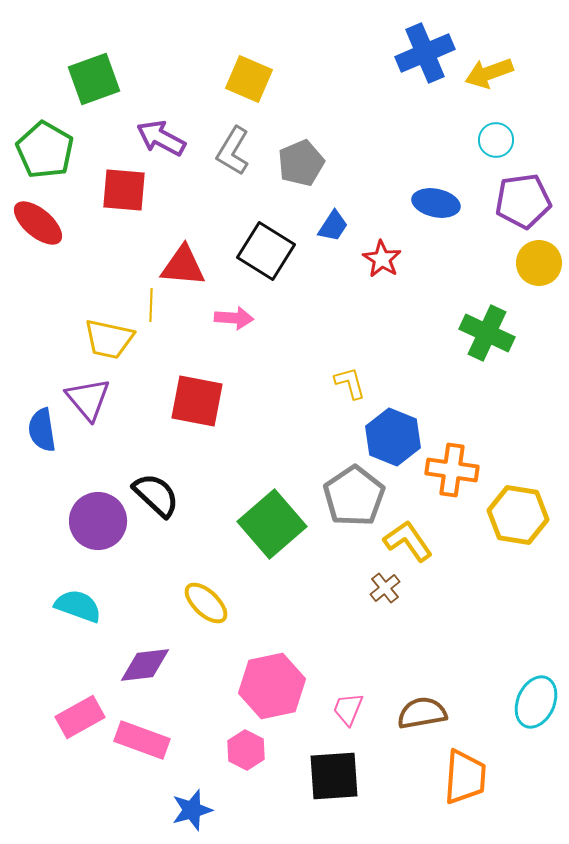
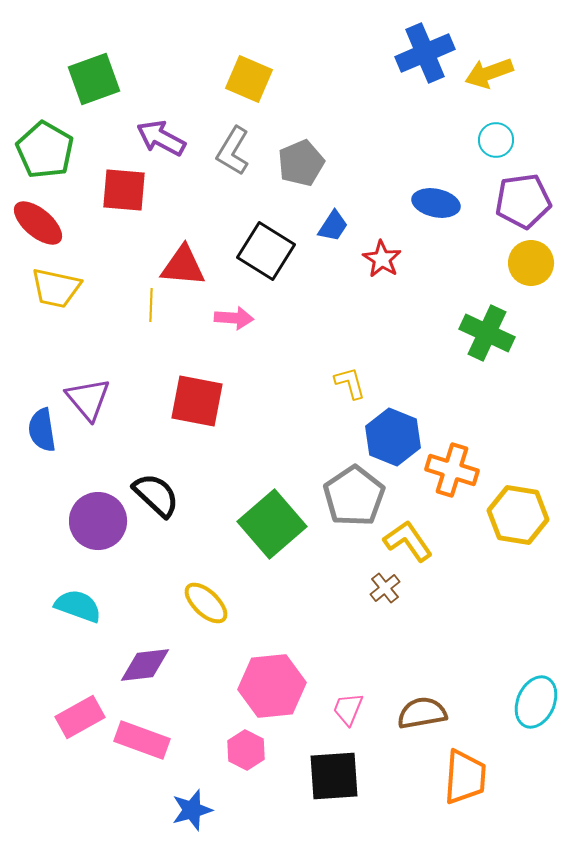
yellow circle at (539, 263): moved 8 px left
yellow trapezoid at (109, 339): moved 53 px left, 51 px up
orange cross at (452, 470): rotated 9 degrees clockwise
pink hexagon at (272, 686): rotated 6 degrees clockwise
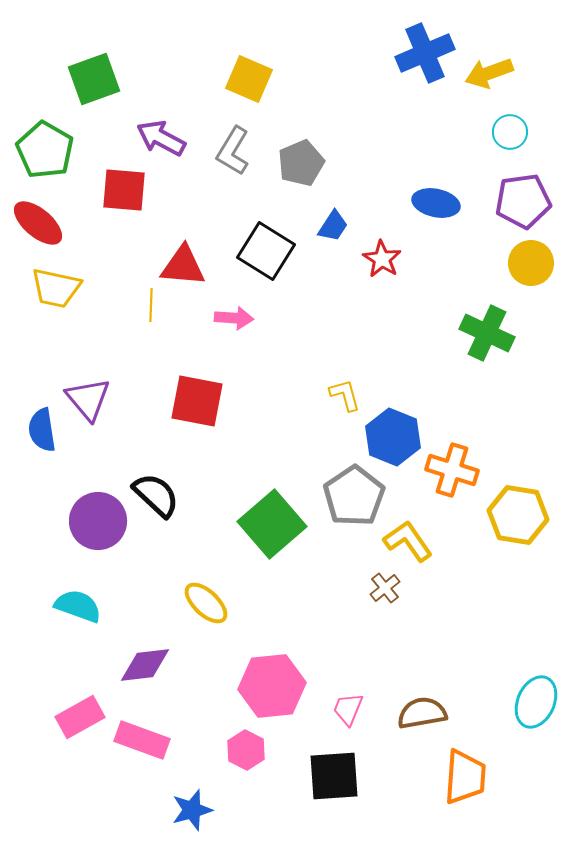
cyan circle at (496, 140): moved 14 px right, 8 px up
yellow L-shape at (350, 383): moved 5 px left, 12 px down
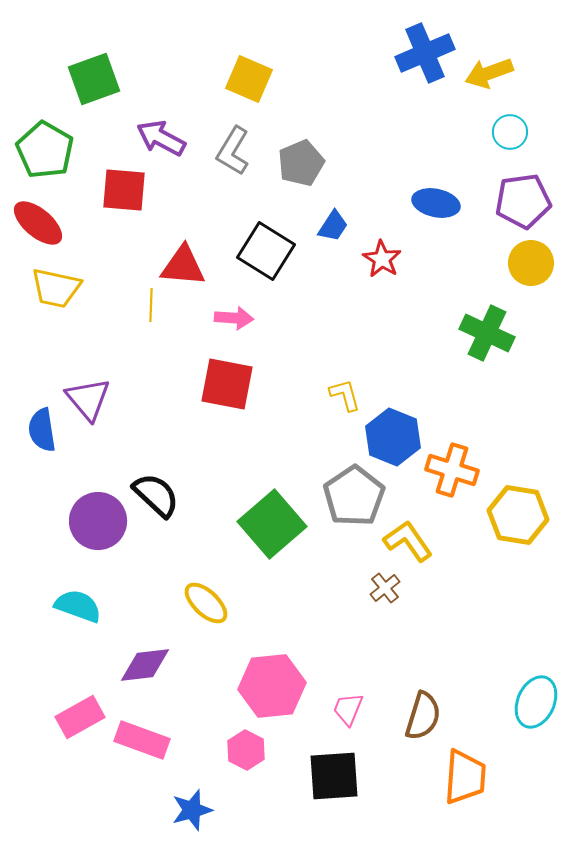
red square at (197, 401): moved 30 px right, 17 px up
brown semicircle at (422, 713): moved 1 px right, 3 px down; rotated 117 degrees clockwise
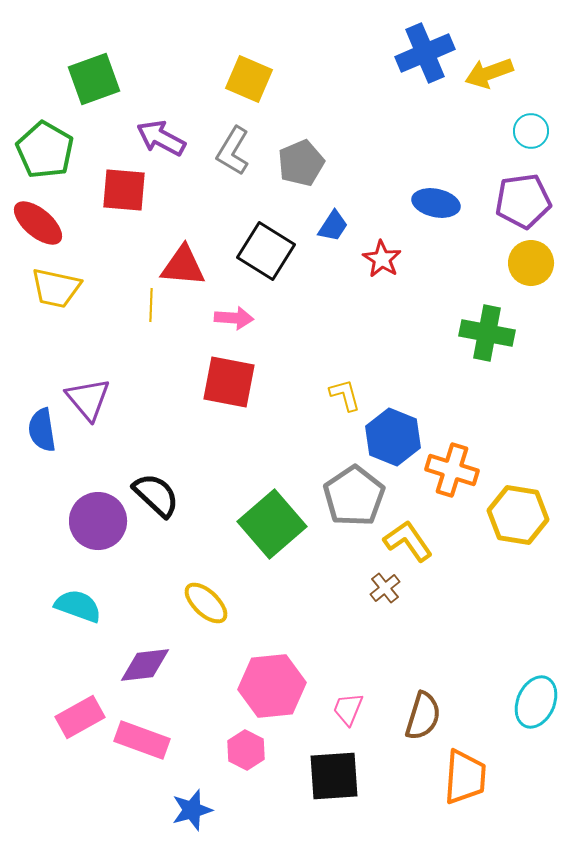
cyan circle at (510, 132): moved 21 px right, 1 px up
green cross at (487, 333): rotated 14 degrees counterclockwise
red square at (227, 384): moved 2 px right, 2 px up
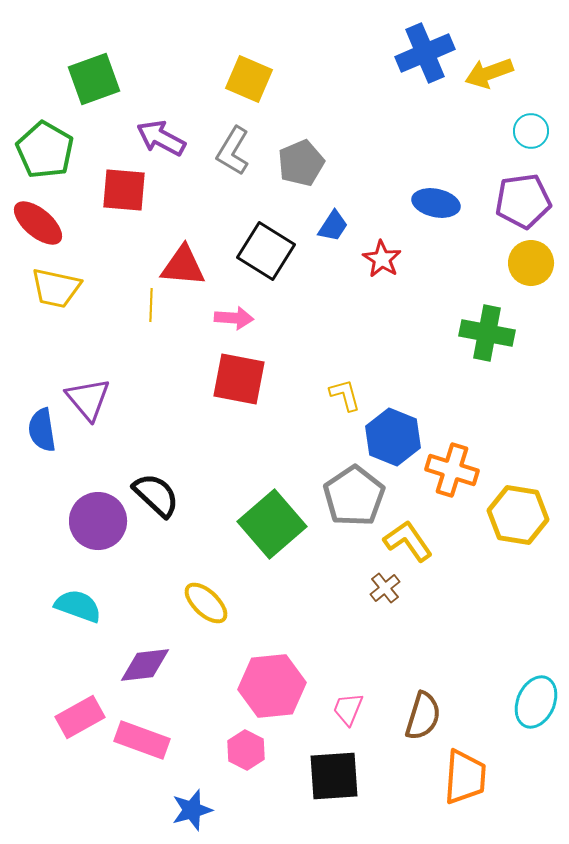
red square at (229, 382): moved 10 px right, 3 px up
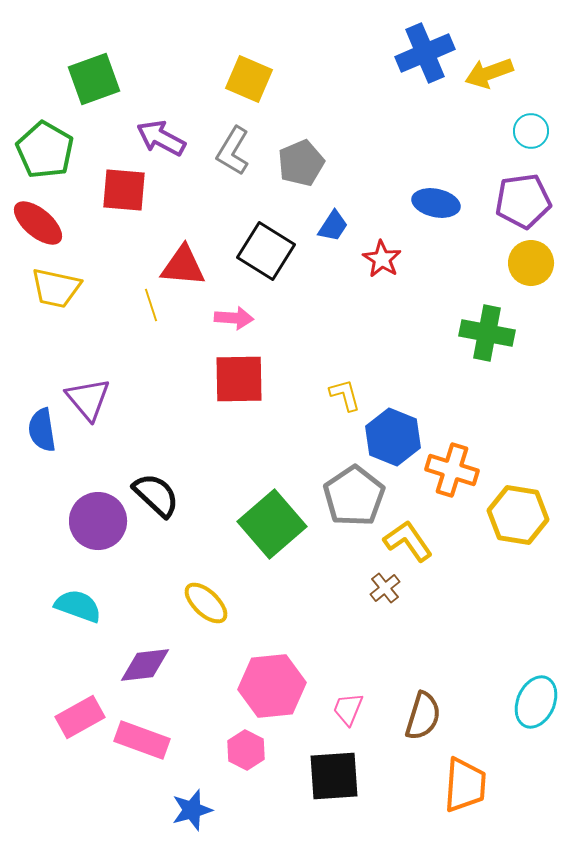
yellow line at (151, 305): rotated 20 degrees counterclockwise
red square at (239, 379): rotated 12 degrees counterclockwise
orange trapezoid at (465, 777): moved 8 px down
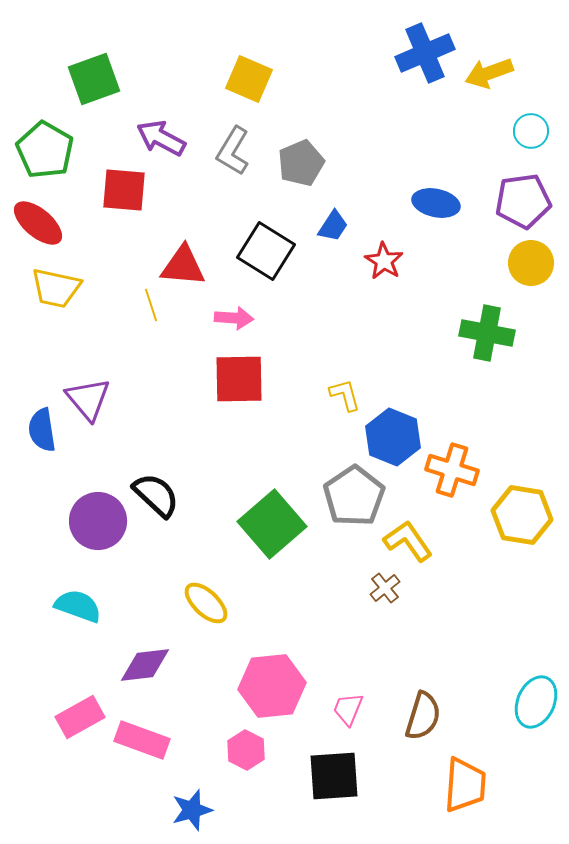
red star at (382, 259): moved 2 px right, 2 px down
yellow hexagon at (518, 515): moved 4 px right
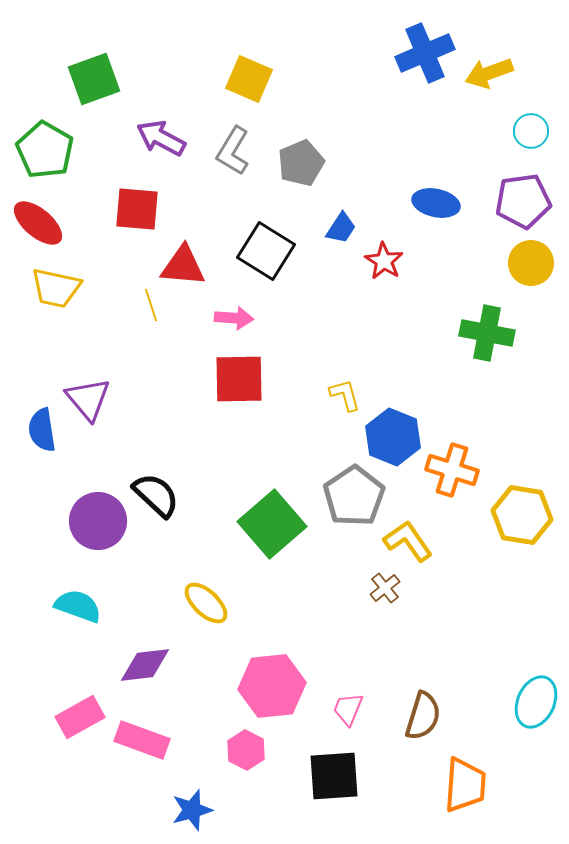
red square at (124, 190): moved 13 px right, 19 px down
blue trapezoid at (333, 226): moved 8 px right, 2 px down
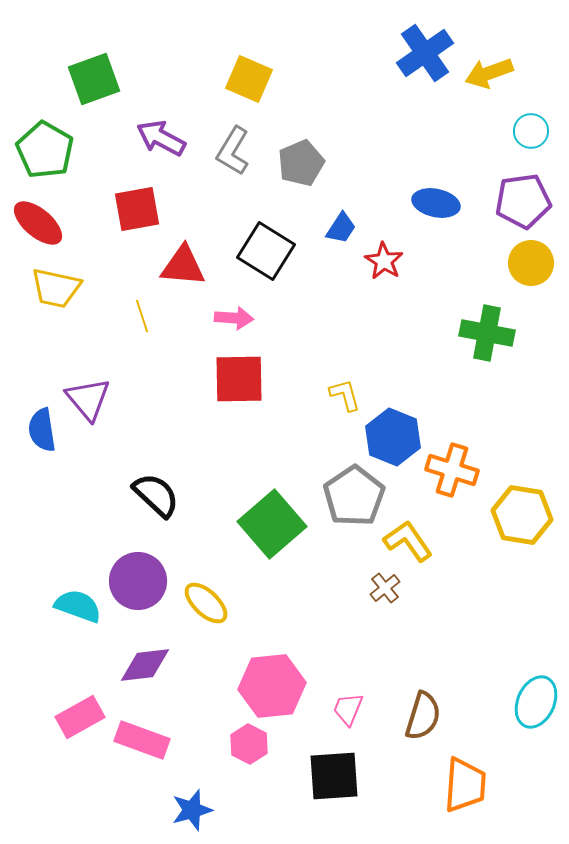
blue cross at (425, 53): rotated 12 degrees counterclockwise
red square at (137, 209): rotated 15 degrees counterclockwise
yellow line at (151, 305): moved 9 px left, 11 px down
purple circle at (98, 521): moved 40 px right, 60 px down
pink hexagon at (246, 750): moved 3 px right, 6 px up
